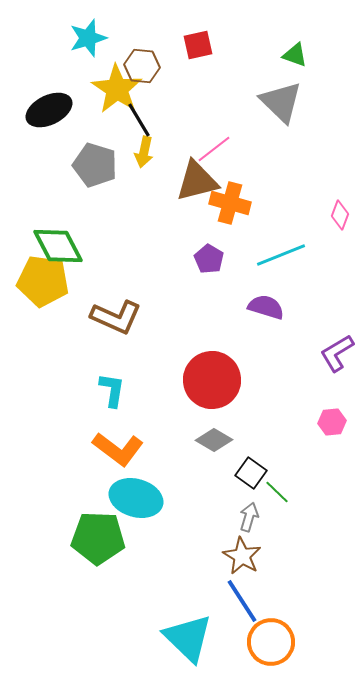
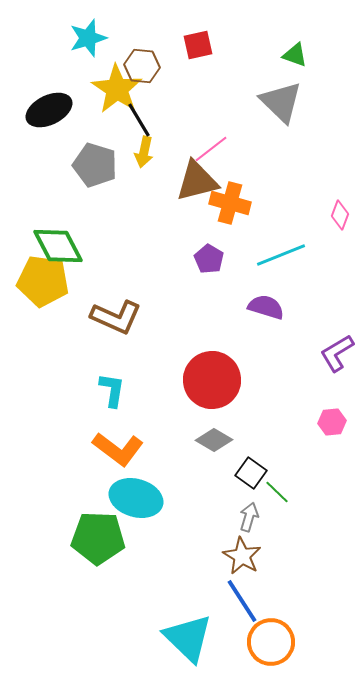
pink line: moved 3 px left
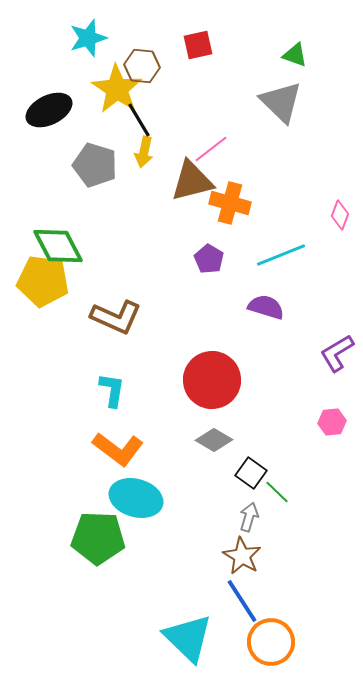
brown triangle: moved 5 px left
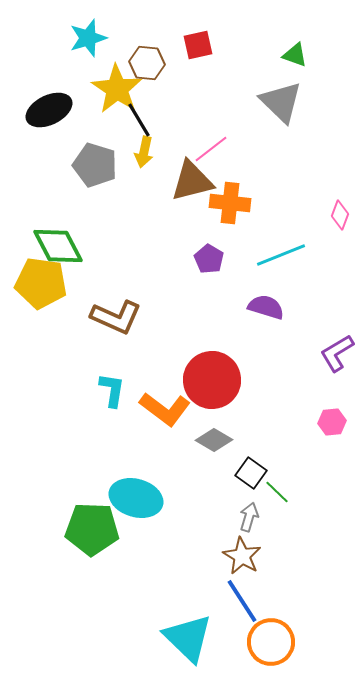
brown hexagon: moved 5 px right, 3 px up
orange cross: rotated 9 degrees counterclockwise
yellow pentagon: moved 2 px left, 2 px down
orange L-shape: moved 47 px right, 40 px up
green pentagon: moved 6 px left, 9 px up
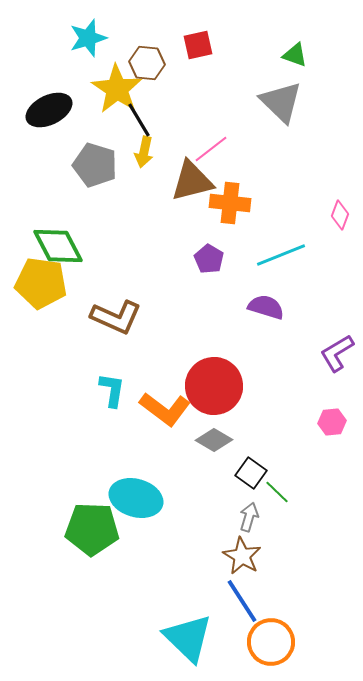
red circle: moved 2 px right, 6 px down
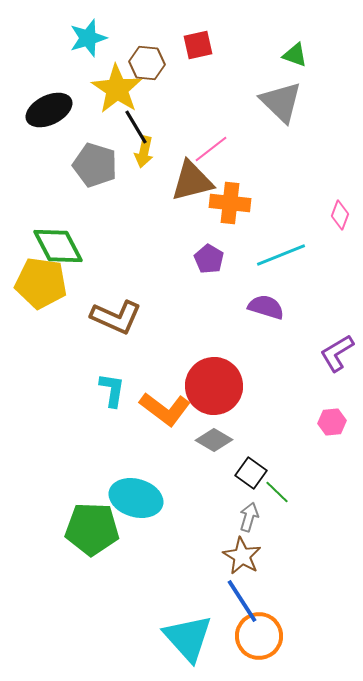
black line: moved 3 px left, 7 px down
cyan triangle: rotated 4 degrees clockwise
orange circle: moved 12 px left, 6 px up
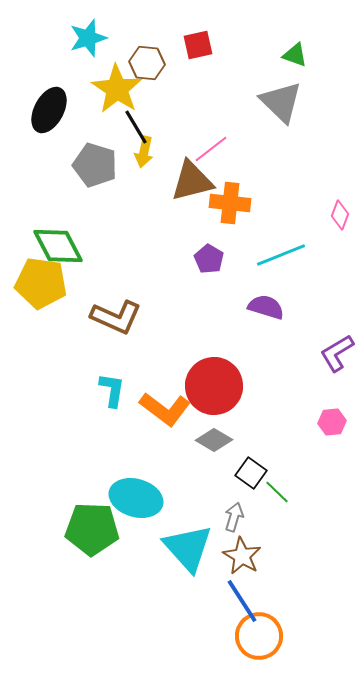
black ellipse: rotated 36 degrees counterclockwise
gray arrow: moved 15 px left
cyan triangle: moved 90 px up
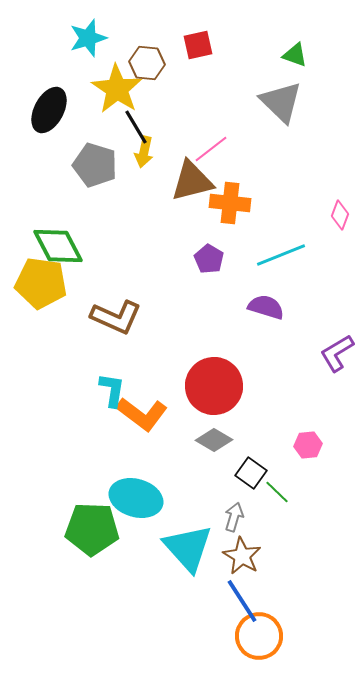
orange L-shape: moved 23 px left, 5 px down
pink hexagon: moved 24 px left, 23 px down
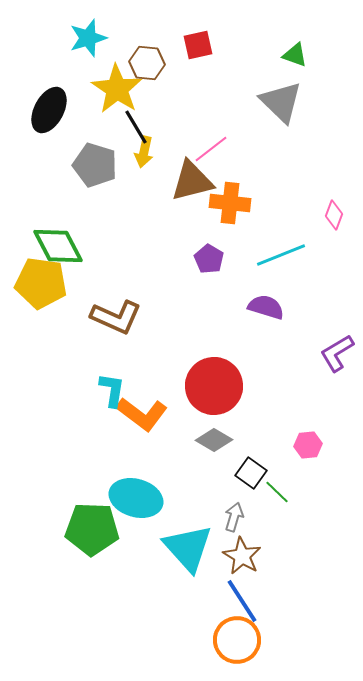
pink diamond: moved 6 px left
orange circle: moved 22 px left, 4 px down
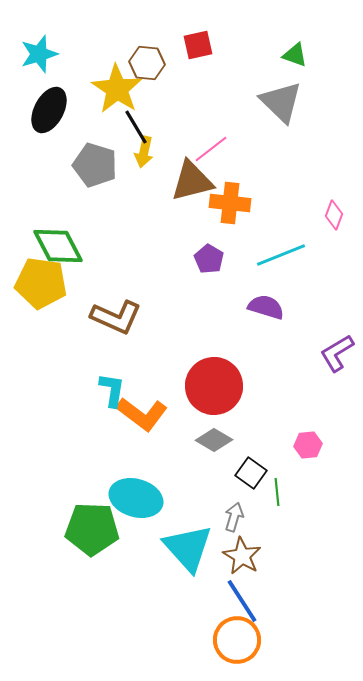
cyan star: moved 49 px left, 16 px down
green line: rotated 40 degrees clockwise
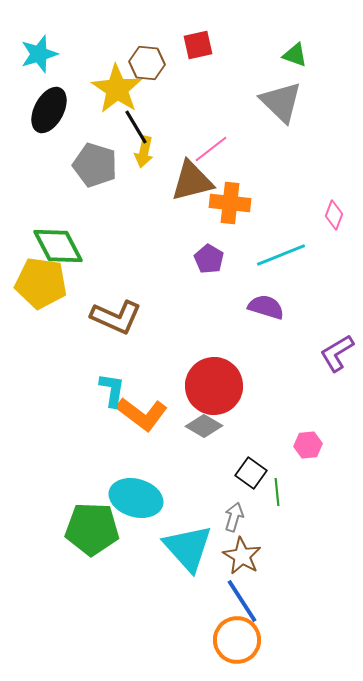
gray diamond: moved 10 px left, 14 px up
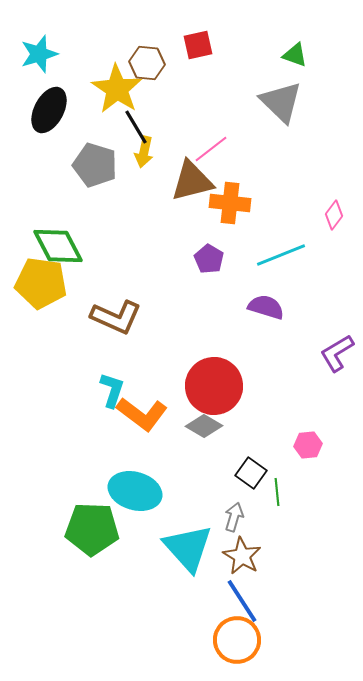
pink diamond: rotated 16 degrees clockwise
cyan L-shape: rotated 9 degrees clockwise
cyan ellipse: moved 1 px left, 7 px up
